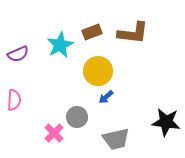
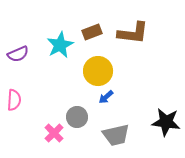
gray trapezoid: moved 4 px up
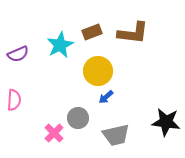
gray circle: moved 1 px right, 1 px down
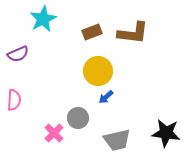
cyan star: moved 17 px left, 26 px up
black star: moved 11 px down
gray trapezoid: moved 1 px right, 5 px down
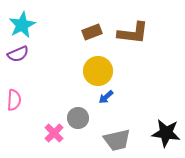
cyan star: moved 21 px left, 6 px down
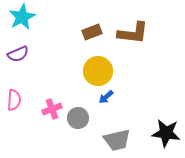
cyan star: moved 8 px up
pink cross: moved 2 px left, 24 px up; rotated 24 degrees clockwise
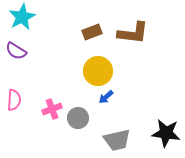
purple semicircle: moved 2 px left, 3 px up; rotated 55 degrees clockwise
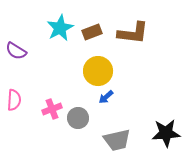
cyan star: moved 38 px right, 11 px down
black star: rotated 12 degrees counterclockwise
